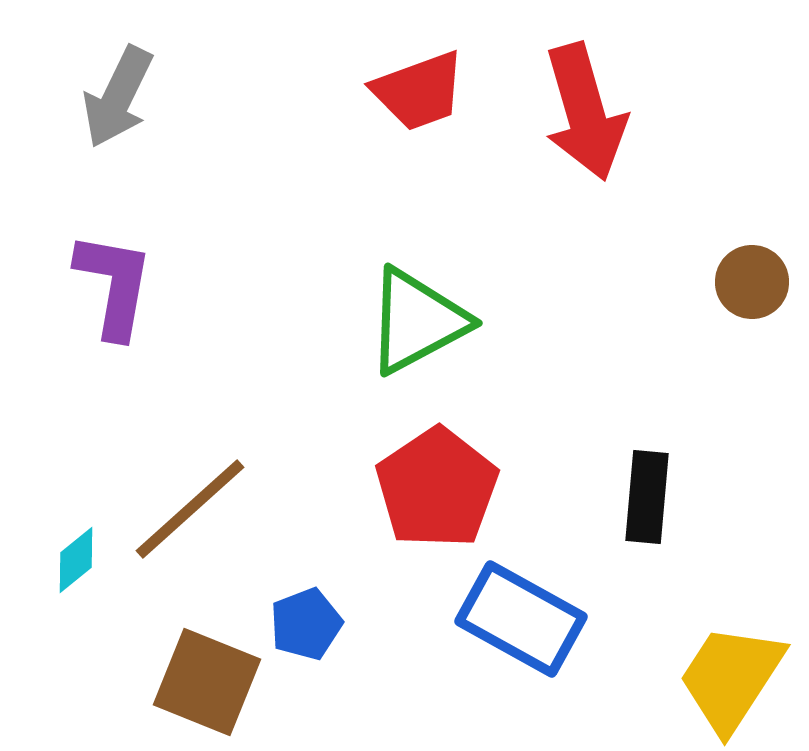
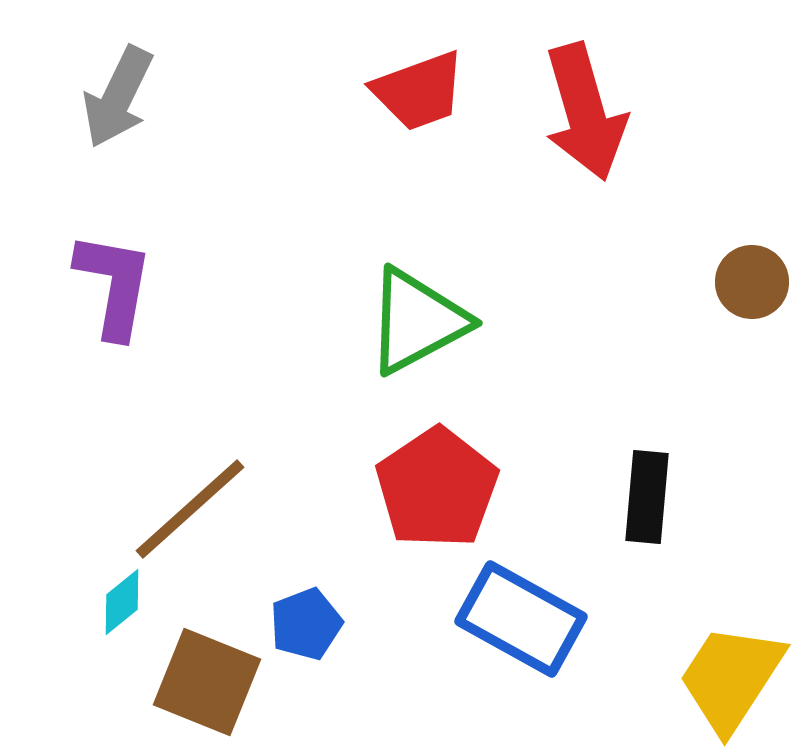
cyan diamond: moved 46 px right, 42 px down
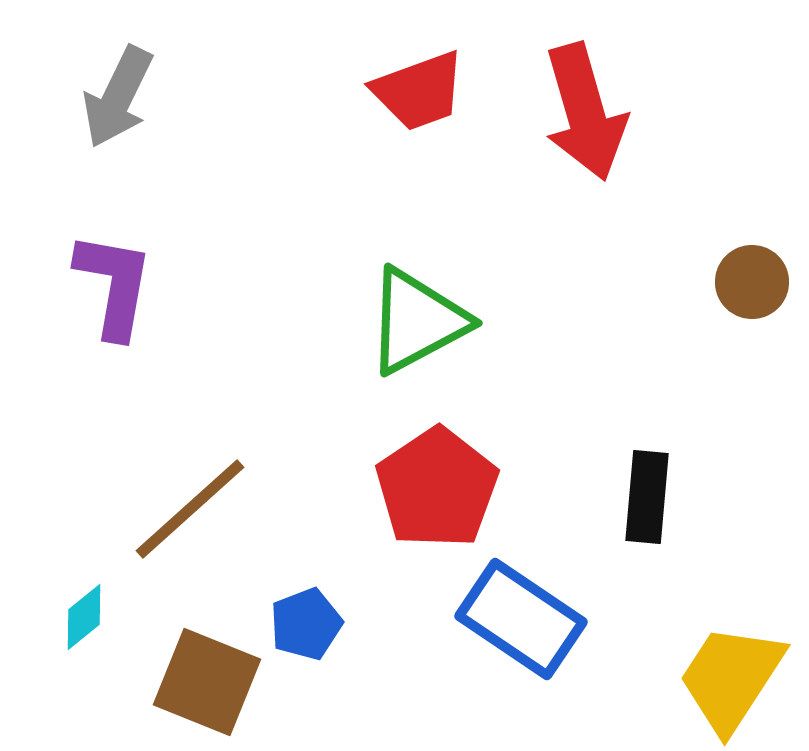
cyan diamond: moved 38 px left, 15 px down
blue rectangle: rotated 5 degrees clockwise
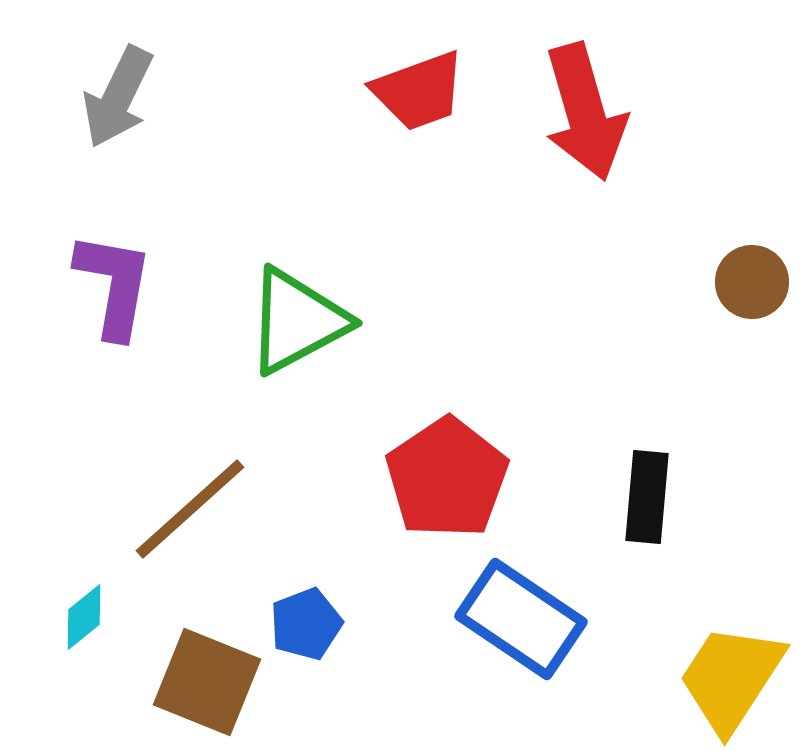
green triangle: moved 120 px left
red pentagon: moved 10 px right, 10 px up
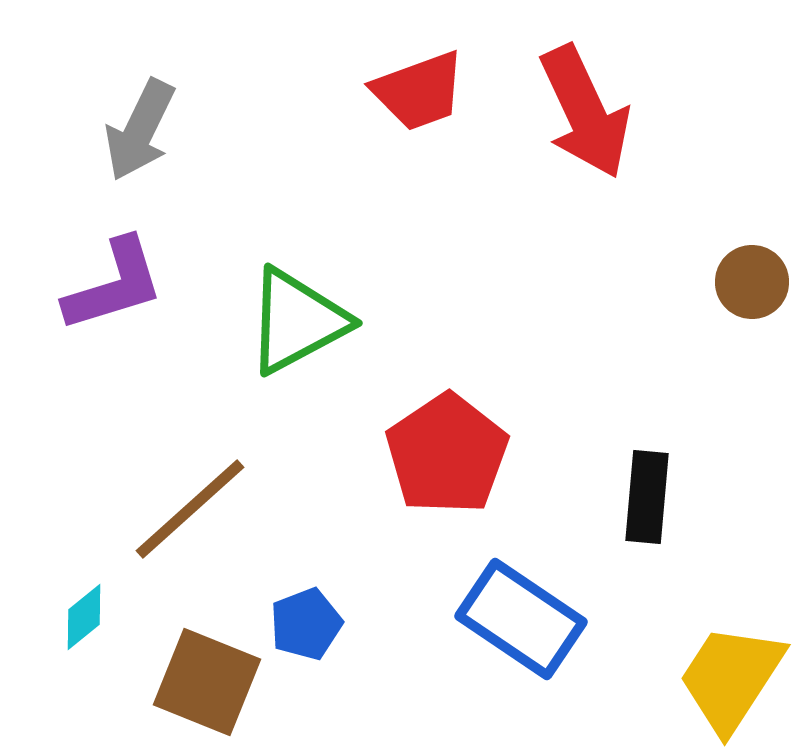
gray arrow: moved 22 px right, 33 px down
red arrow: rotated 9 degrees counterclockwise
purple L-shape: rotated 63 degrees clockwise
red pentagon: moved 24 px up
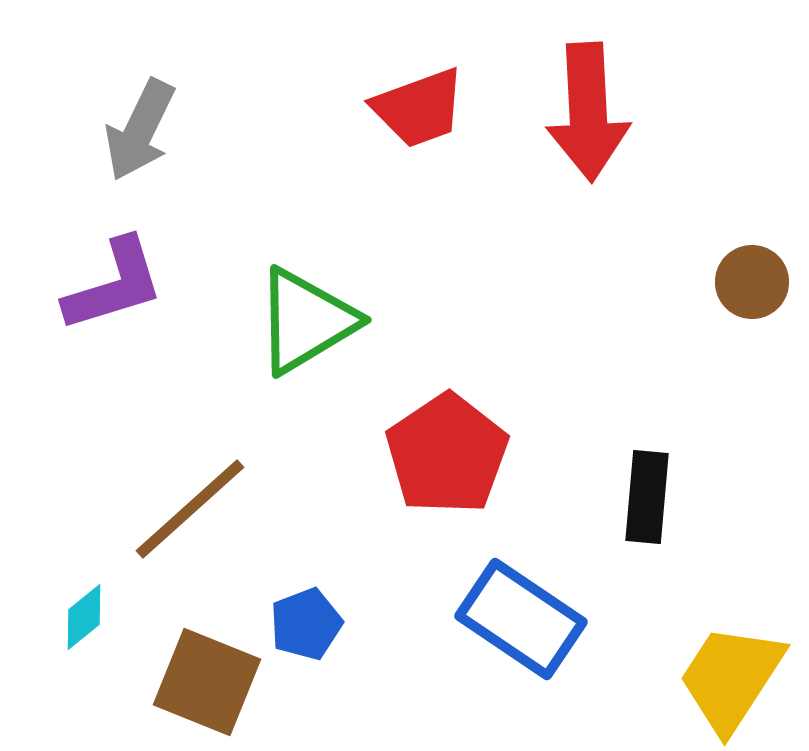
red trapezoid: moved 17 px down
red arrow: moved 3 px right; rotated 22 degrees clockwise
green triangle: moved 9 px right; rotated 3 degrees counterclockwise
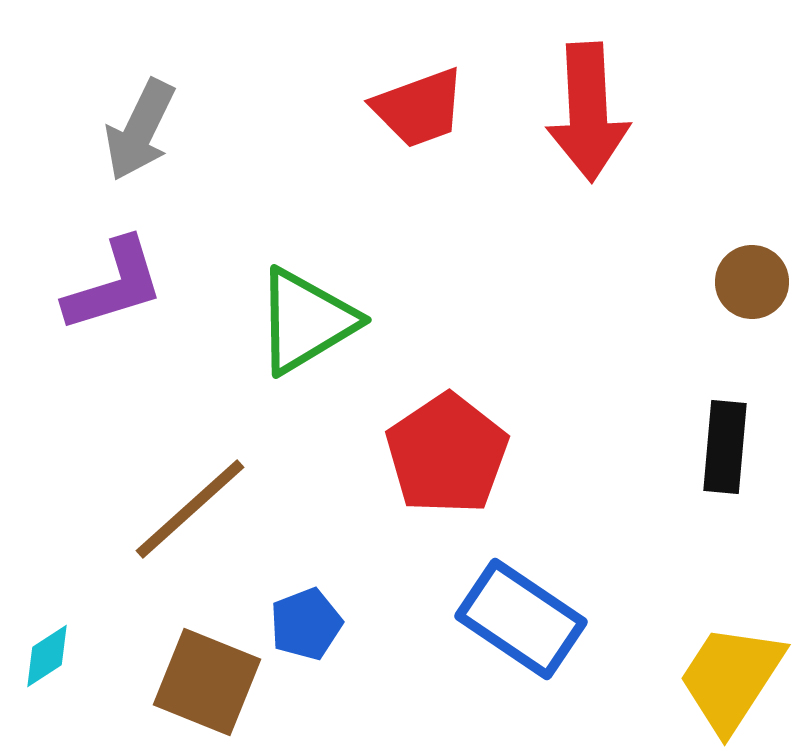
black rectangle: moved 78 px right, 50 px up
cyan diamond: moved 37 px left, 39 px down; rotated 6 degrees clockwise
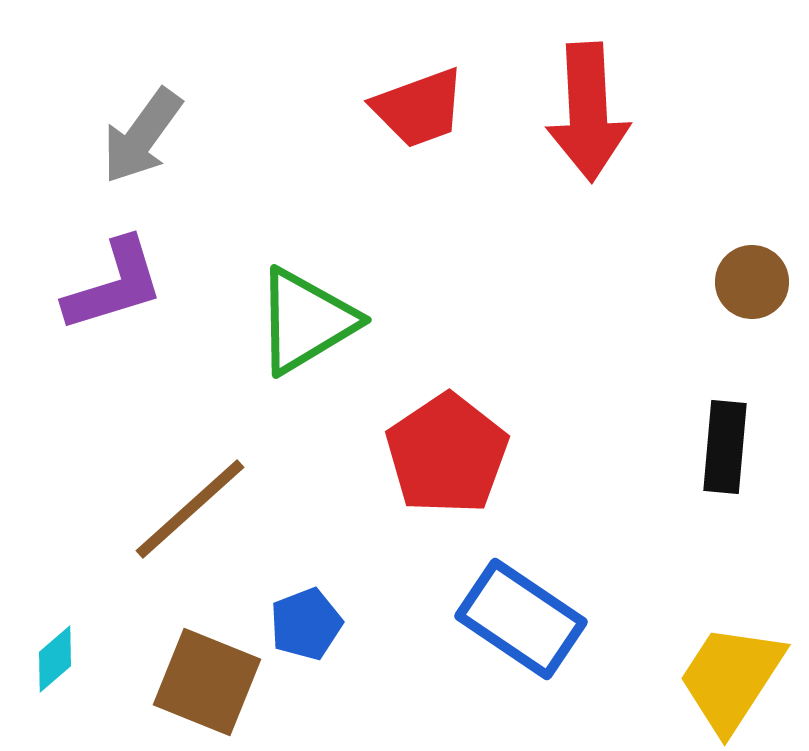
gray arrow: moved 2 px right, 6 px down; rotated 10 degrees clockwise
cyan diamond: moved 8 px right, 3 px down; rotated 8 degrees counterclockwise
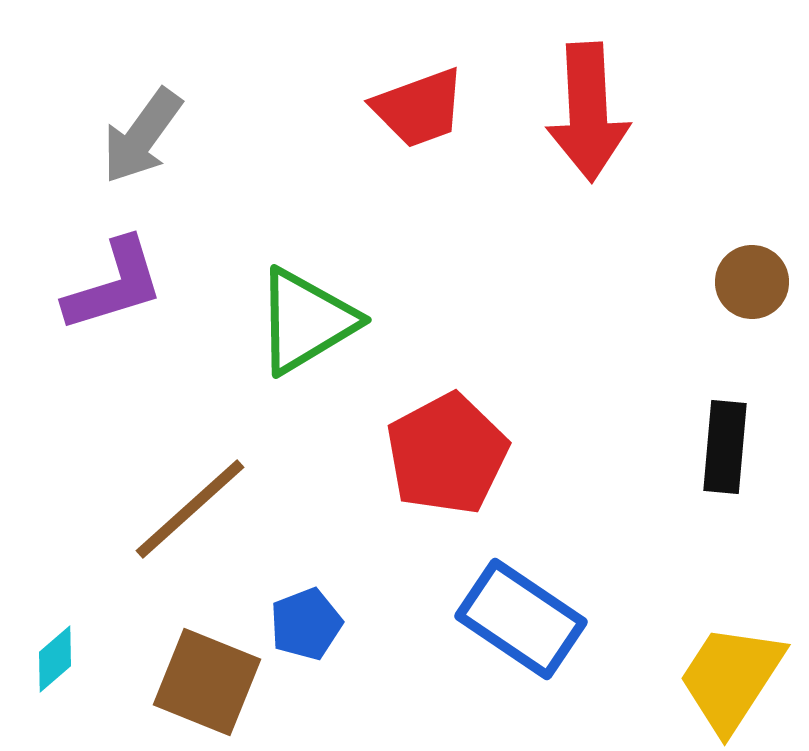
red pentagon: rotated 6 degrees clockwise
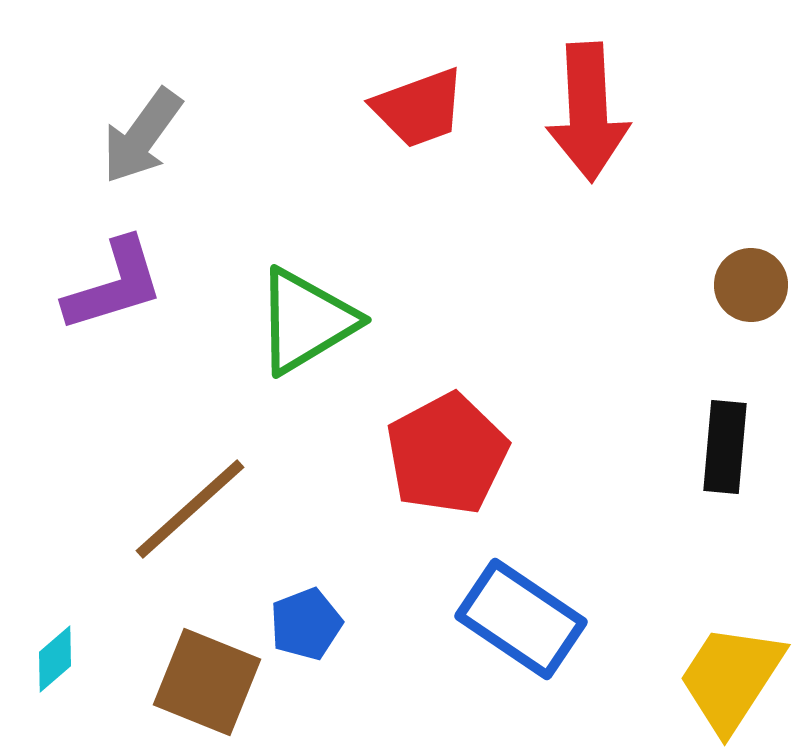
brown circle: moved 1 px left, 3 px down
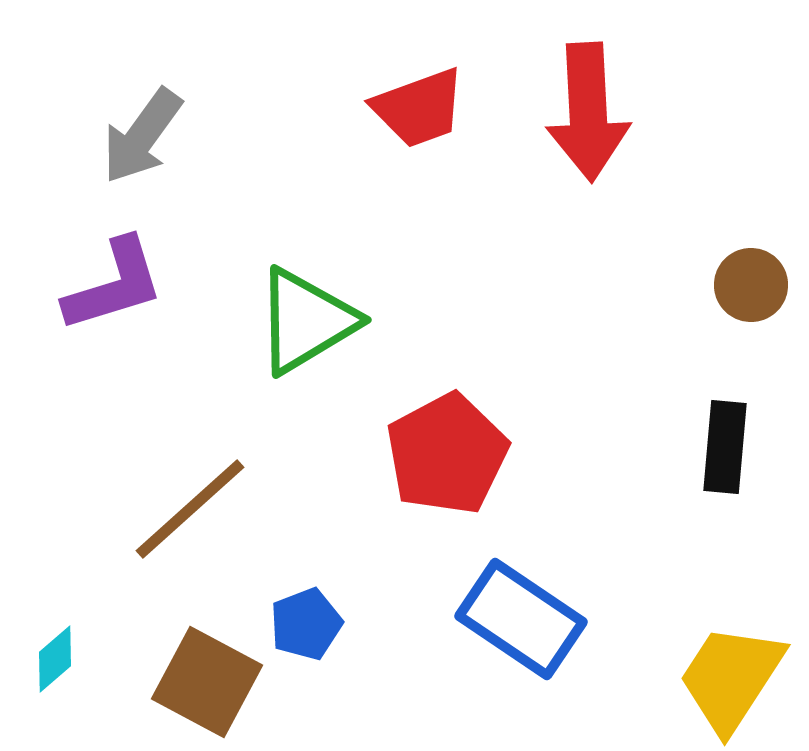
brown square: rotated 6 degrees clockwise
